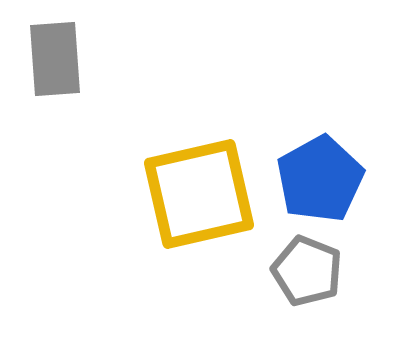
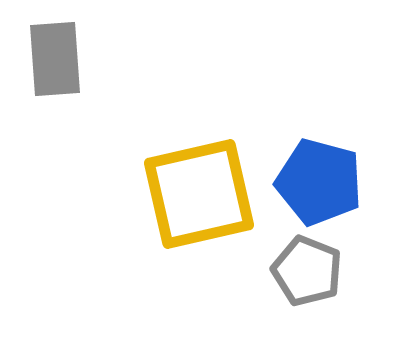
blue pentagon: moved 1 px left, 3 px down; rotated 28 degrees counterclockwise
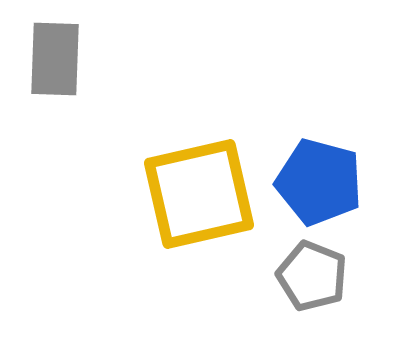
gray rectangle: rotated 6 degrees clockwise
gray pentagon: moved 5 px right, 5 px down
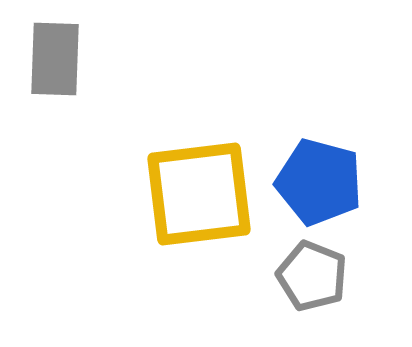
yellow square: rotated 6 degrees clockwise
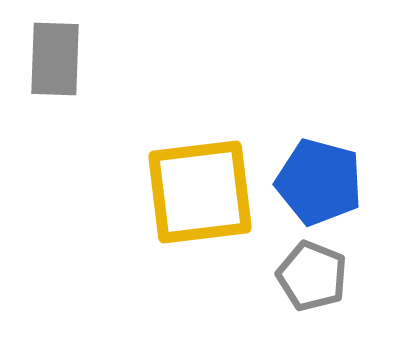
yellow square: moved 1 px right, 2 px up
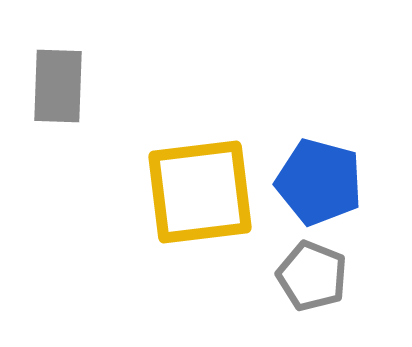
gray rectangle: moved 3 px right, 27 px down
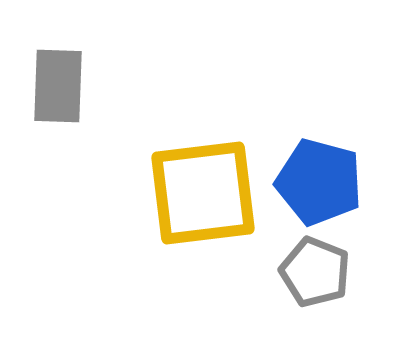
yellow square: moved 3 px right, 1 px down
gray pentagon: moved 3 px right, 4 px up
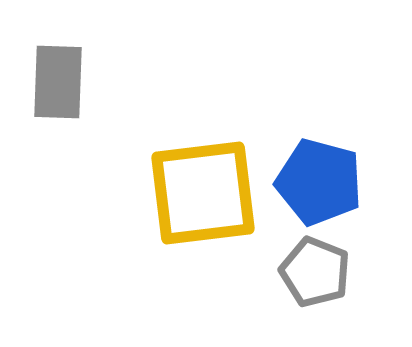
gray rectangle: moved 4 px up
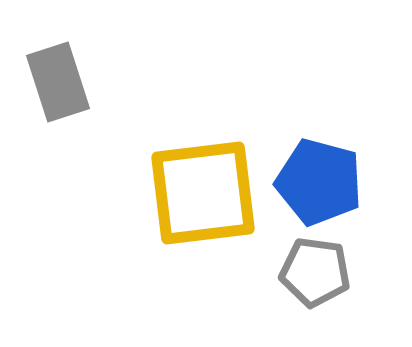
gray rectangle: rotated 20 degrees counterclockwise
gray pentagon: rotated 14 degrees counterclockwise
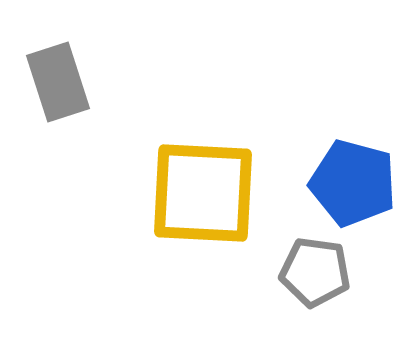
blue pentagon: moved 34 px right, 1 px down
yellow square: rotated 10 degrees clockwise
